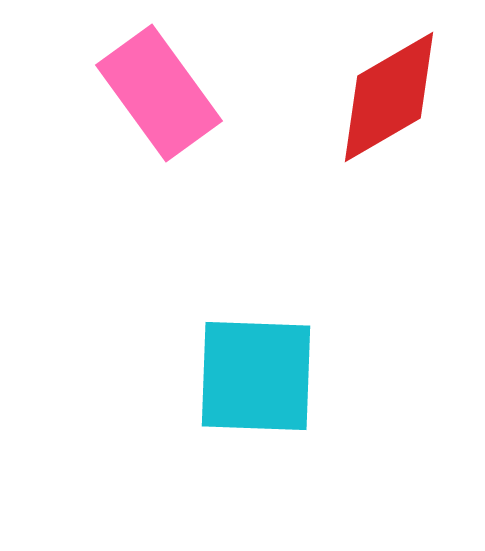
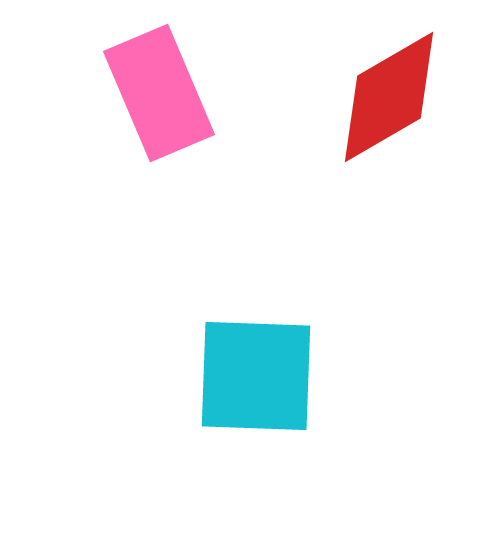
pink rectangle: rotated 13 degrees clockwise
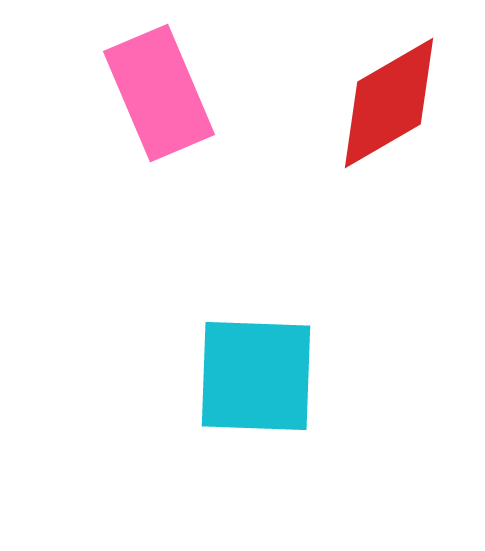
red diamond: moved 6 px down
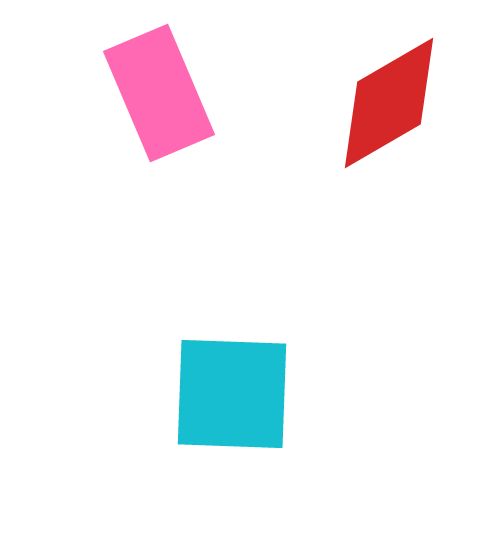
cyan square: moved 24 px left, 18 px down
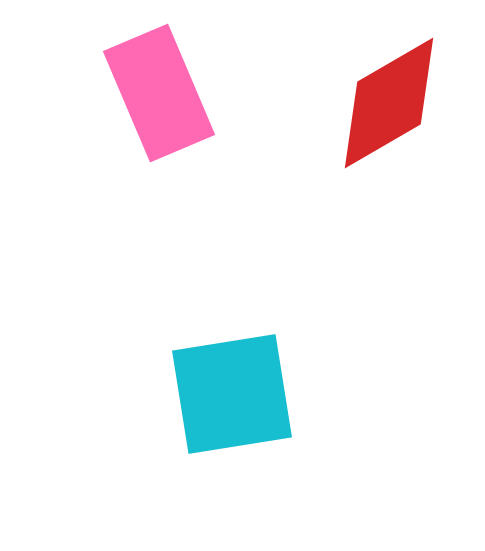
cyan square: rotated 11 degrees counterclockwise
